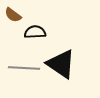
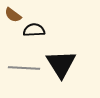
black semicircle: moved 1 px left, 2 px up
black triangle: rotated 24 degrees clockwise
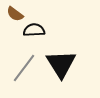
brown semicircle: moved 2 px right, 1 px up
gray line: rotated 56 degrees counterclockwise
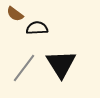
black semicircle: moved 3 px right, 2 px up
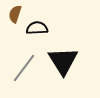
brown semicircle: rotated 72 degrees clockwise
black triangle: moved 2 px right, 3 px up
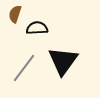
black triangle: rotated 8 degrees clockwise
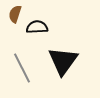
black semicircle: moved 1 px up
gray line: moved 2 px left; rotated 64 degrees counterclockwise
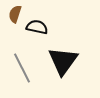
black semicircle: rotated 15 degrees clockwise
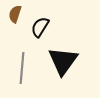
black semicircle: moved 3 px right; rotated 70 degrees counterclockwise
gray line: rotated 32 degrees clockwise
